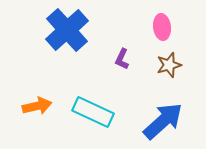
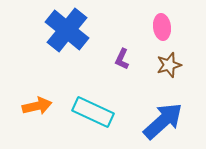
blue cross: rotated 9 degrees counterclockwise
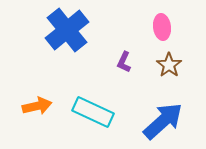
blue cross: rotated 12 degrees clockwise
purple L-shape: moved 2 px right, 3 px down
brown star: rotated 20 degrees counterclockwise
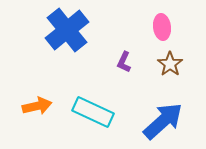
brown star: moved 1 px right, 1 px up
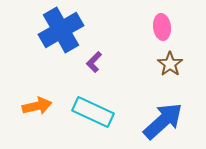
blue cross: moved 6 px left; rotated 9 degrees clockwise
purple L-shape: moved 30 px left; rotated 20 degrees clockwise
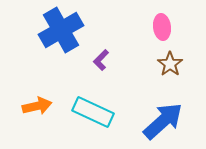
purple L-shape: moved 7 px right, 2 px up
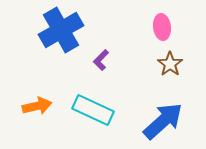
cyan rectangle: moved 2 px up
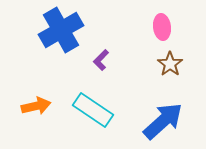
orange arrow: moved 1 px left
cyan rectangle: rotated 9 degrees clockwise
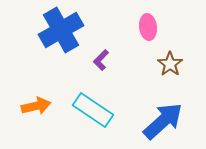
pink ellipse: moved 14 px left
